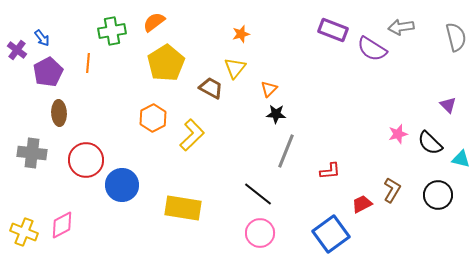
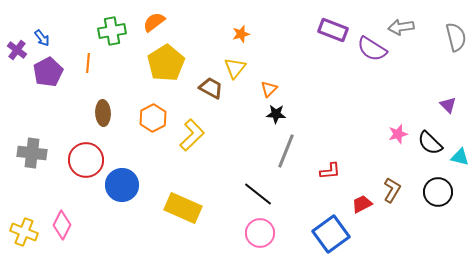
brown ellipse: moved 44 px right
cyan triangle: moved 1 px left, 2 px up
black circle: moved 3 px up
yellow rectangle: rotated 15 degrees clockwise
pink diamond: rotated 36 degrees counterclockwise
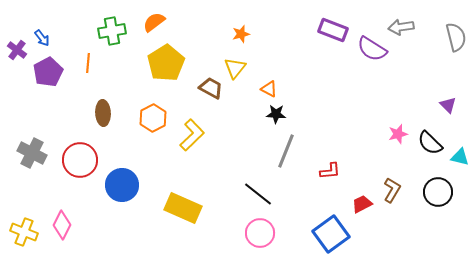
orange triangle: rotated 48 degrees counterclockwise
gray cross: rotated 20 degrees clockwise
red circle: moved 6 px left
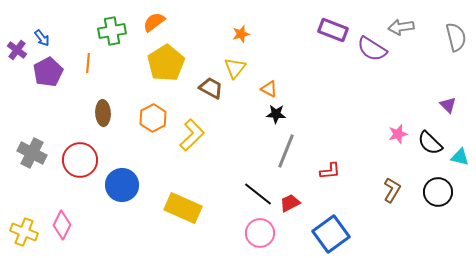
red trapezoid: moved 72 px left, 1 px up
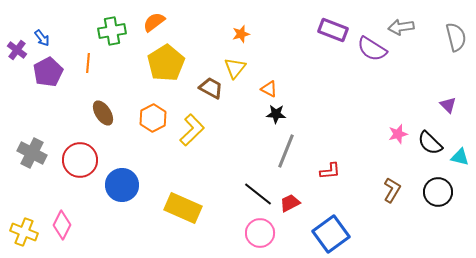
brown ellipse: rotated 30 degrees counterclockwise
yellow L-shape: moved 5 px up
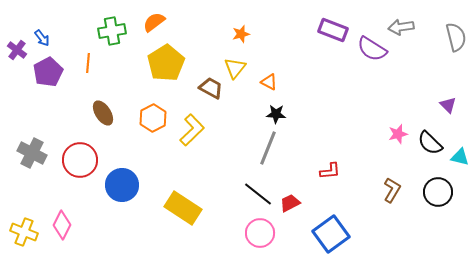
orange triangle: moved 7 px up
gray line: moved 18 px left, 3 px up
yellow rectangle: rotated 9 degrees clockwise
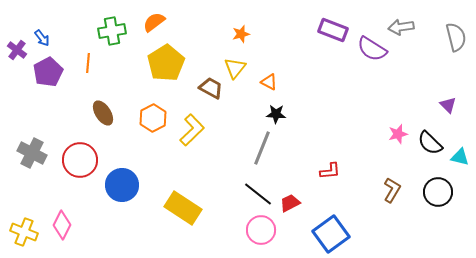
gray line: moved 6 px left
pink circle: moved 1 px right, 3 px up
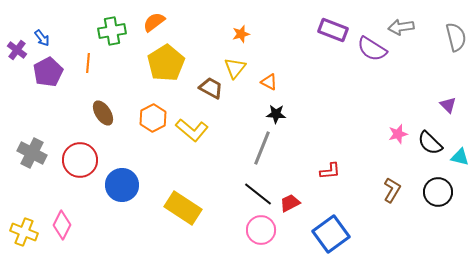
yellow L-shape: rotated 84 degrees clockwise
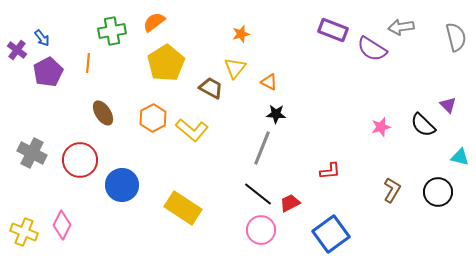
pink star: moved 17 px left, 7 px up
black semicircle: moved 7 px left, 18 px up
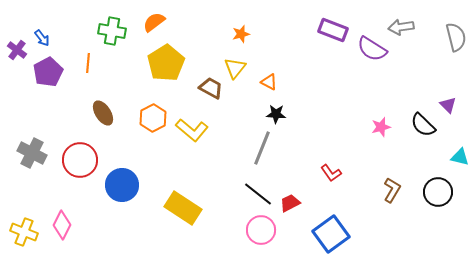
green cross: rotated 20 degrees clockwise
red L-shape: moved 1 px right, 2 px down; rotated 60 degrees clockwise
